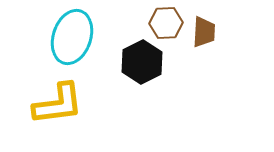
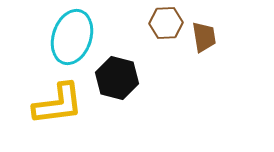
brown trapezoid: moved 5 px down; rotated 12 degrees counterclockwise
black hexagon: moved 25 px left, 16 px down; rotated 18 degrees counterclockwise
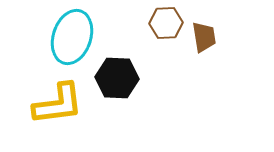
black hexagon: rotated 12 degrees counterclockwise
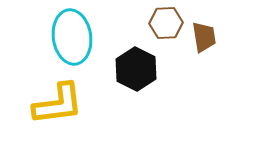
cyan ellipse: rotated 26 degrees counterclockwise
black hexagon: moved 19 px right, 9 px up; rotated 24 degrees clockwise
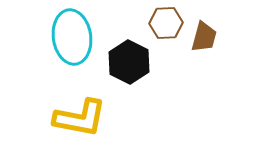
brown trapezoid: rotated 24 degrees clockwise
black hexagon: moved 7 px left, 7 px up
yellow L-shape: moved 22 px right, 14 px down; rotated 18 degrees clockwise
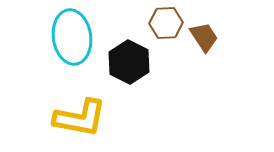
brown trapezoid: rotated 48 degrees counterclockwise
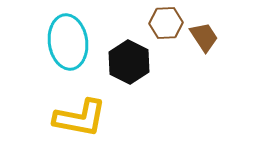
cyan ellipse: moved 4 px left, 5 px down
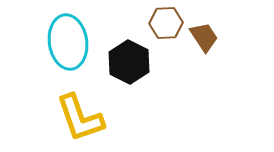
yellow L-shape: rotated 60 degrees clockwise
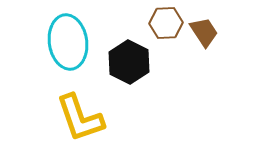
brown trapezoid: moved 5 px up
